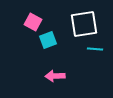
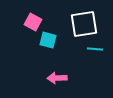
cyan square: rotated 36 degrees clockwise
pink arrow: moved 2 px right, 2 px down
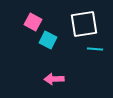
cyan square: rotated 12 degrees clockwise
pink arrow: moved 3 px left, 1 px down
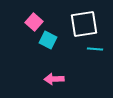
pink square: moved 1 px right; rotated 12 degrees clockwise
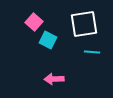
cyan line: moved 3 px left, 3 px down
